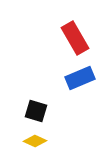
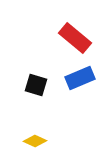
red rectangle: rotated 20 degrees counterclockwise
black square: moved 26 px up
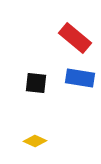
blue rectangle: rotated 32 degrees clockwise
black square: moved 2 px up; rotated 10 degrees counterclockwise
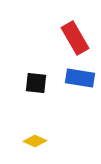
red rectangle: rotated 20 degrees clockwise
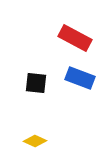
red rectangle: rotated 32 degrees counterclockwise
blue rectangle: rotated 12 degrees clockwise
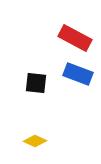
blue rectangle: moved 2 px left, 4 px up
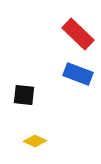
red rectangle: moved 3 px right, 4 px up; rotated 16 degrees clockwise
black square: moved 12 px left, 12 px down
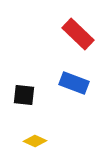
blue rectangle: moved 4 px left, 9 px down
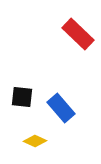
blue rectangle: moved 13 px left, 25 px down; rotated 28 degrees clockwise
black square: moved 2 px left, 2 px down
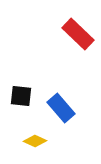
black square: moved 1 px left, 1 px up
